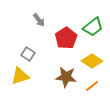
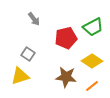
gray arrow: moved 5 px left, 1 px up
green trapezoid: rotated 10 degrees clockwise
red pentagon: rotated 20 degrees clockwise
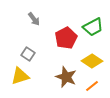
red pentagon: rotated 15 degrees counterclockwise
brown star: rotated 15 degrees clockwise
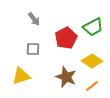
gray square: moved 5 px right, 5 px up; rotated 32 degrees counterclockwise
yellow triangle: moved 1 px right
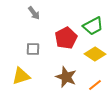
gray arrow: moved 6 px up
green trapezoid: moved 1 px up
yellow diamond: moved 3 px right, 7 px up
orange line: moved 3 px right, 1 px up
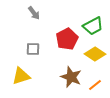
red pentagon: moved 1 px right, 1 px down
brown star: moved 5 px right
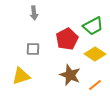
gray arrow: rotated 32 degrees clockwise
brown star: moved 1 px left, 2 px up
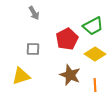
gray arrow: rotated 24 degrees counterclockwise
orange line: rotated 56 degrees counterclockwise
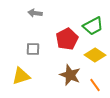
gray arrow: moved 1 px right; rotated 128 degrees clockwise
yellow diamond: moved 1 px down
orange line: rotated 32 degrees counterclockwise
